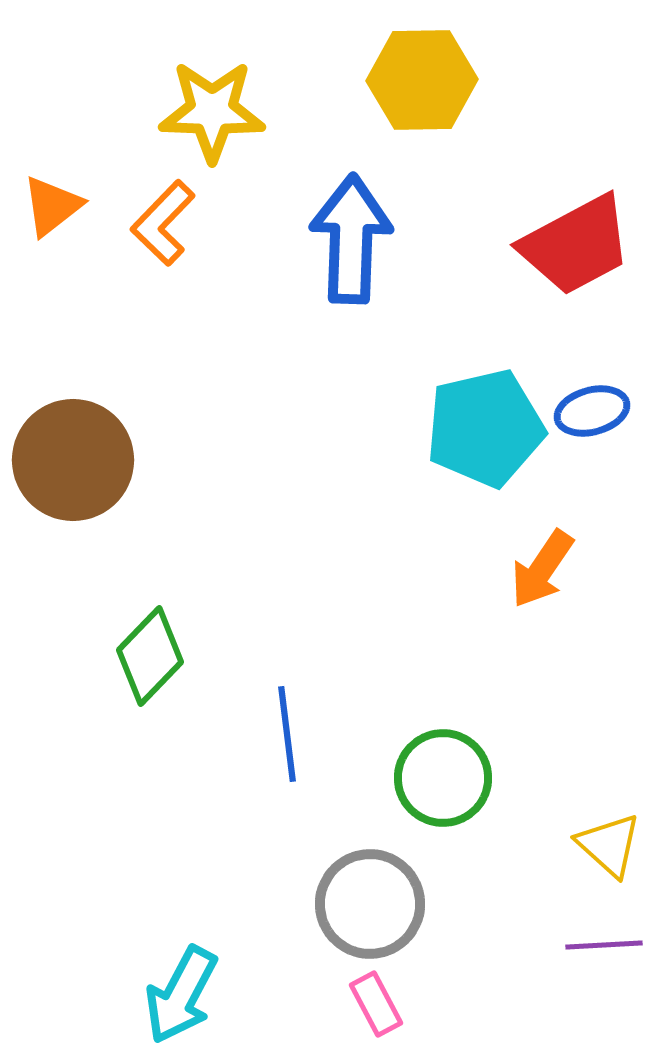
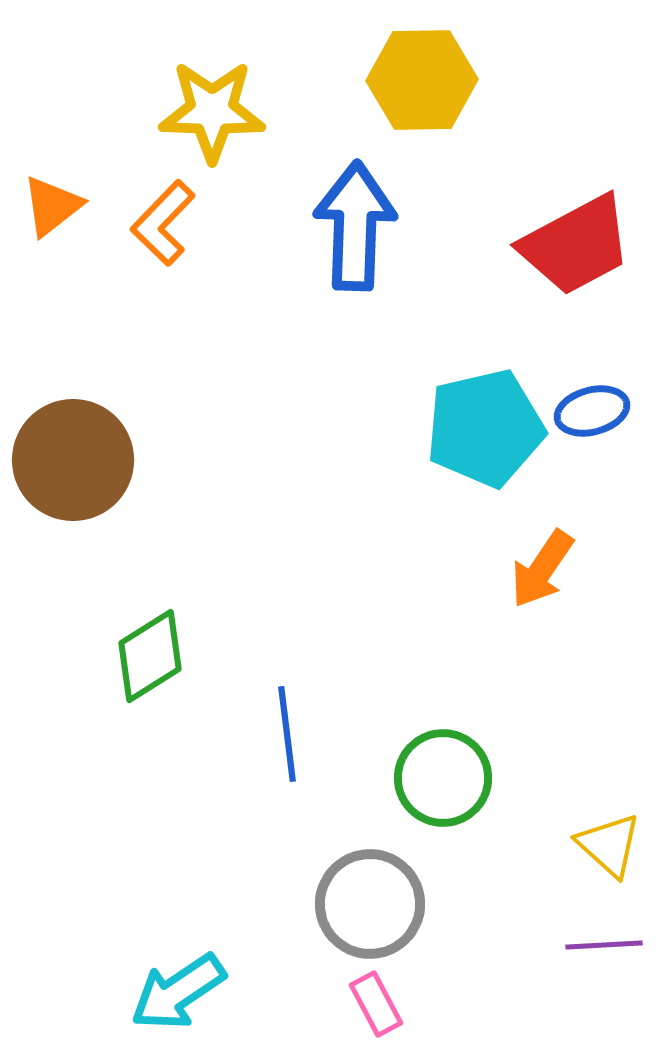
blue arrow: moved 4 px right, 13 px up
green diamond: rotated 14 degrees clockwise
cyan arrow: moved 3 px left, 3 px up; rotated 28 degrees clockwise
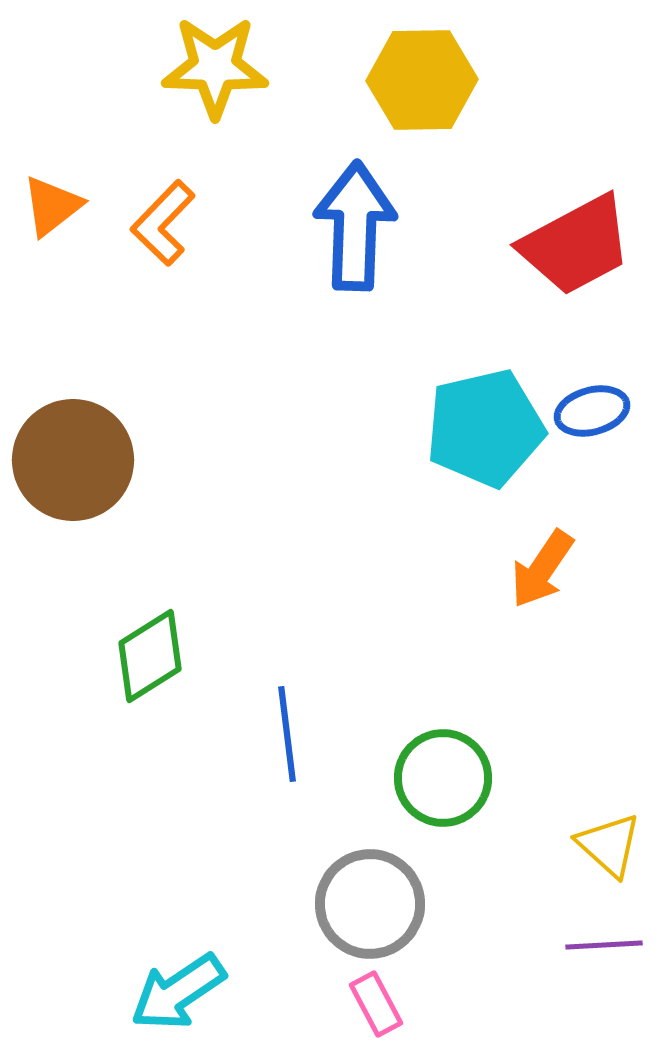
yellow star: moved 3 px right, 44 px up
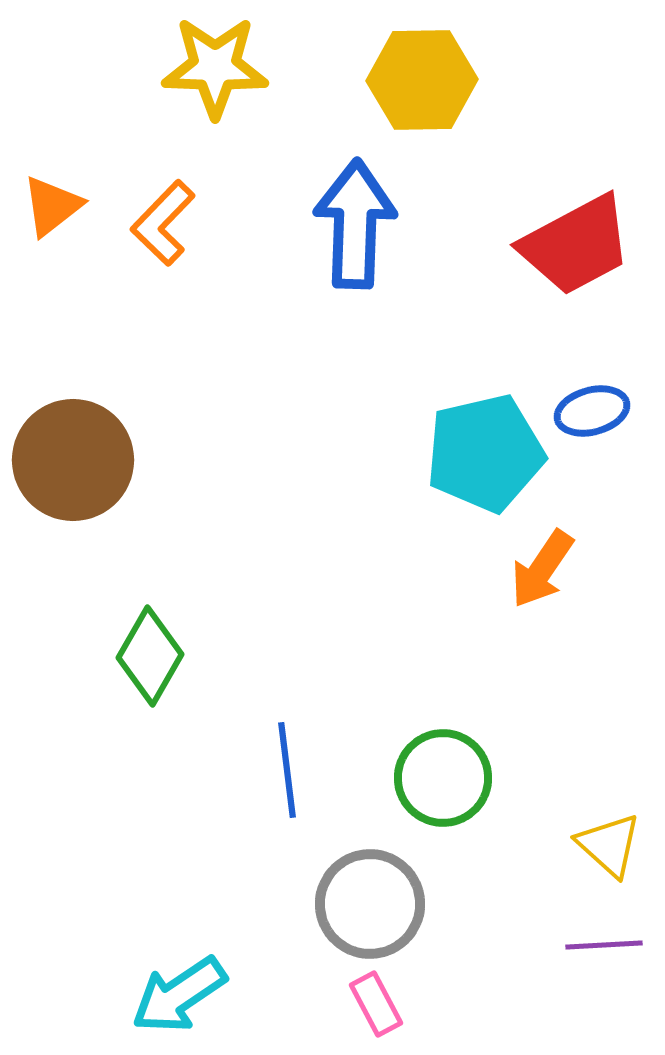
blue arrow: moved 2 px up
cyan pentagon: moved 25 px down
green diamond: rotated 28 degrees counterclockwise
blue line: moved 36 px down
cyan arrow: moved 1 px right, 3 px down
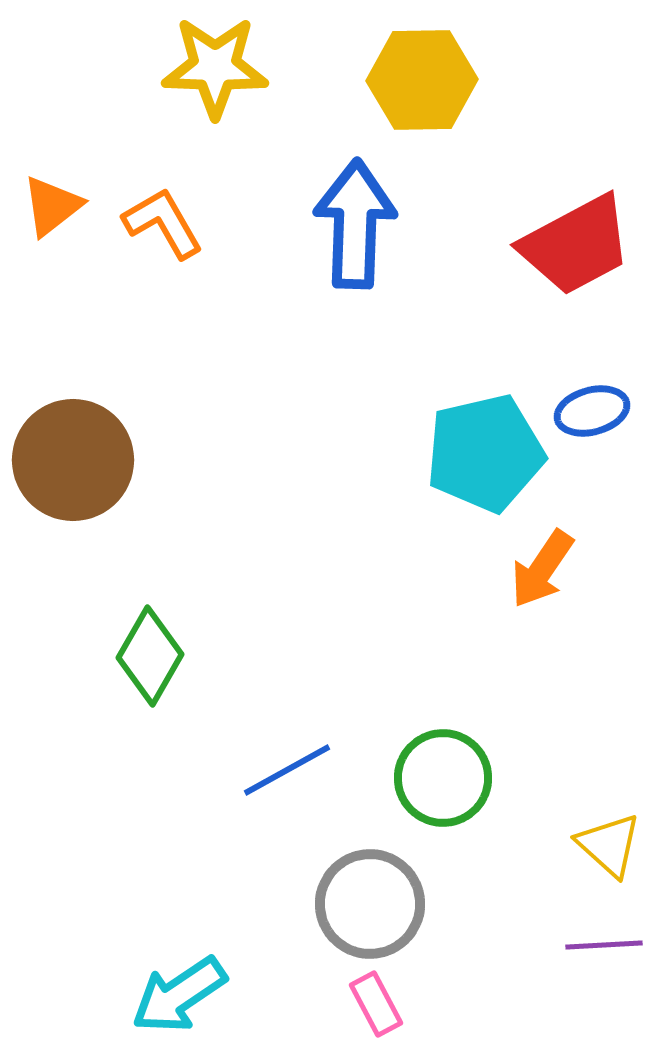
orange L-shape: rotated 106 degrees clockwise
blue line: rotated 68 degrees clockwise
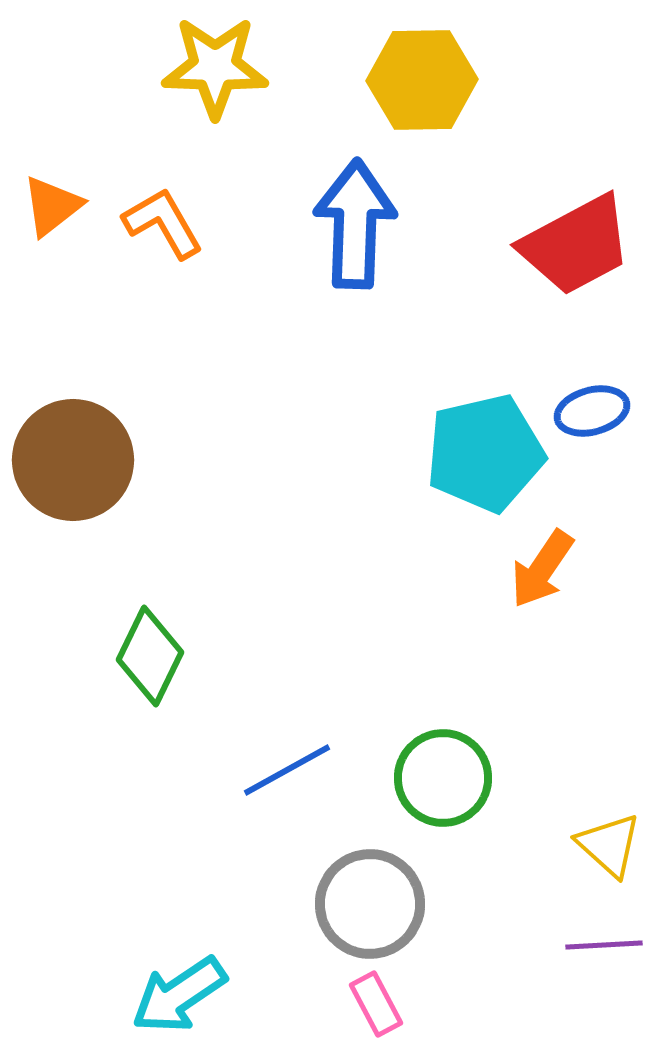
green diamond: rotated 4 degrees counterclockwise
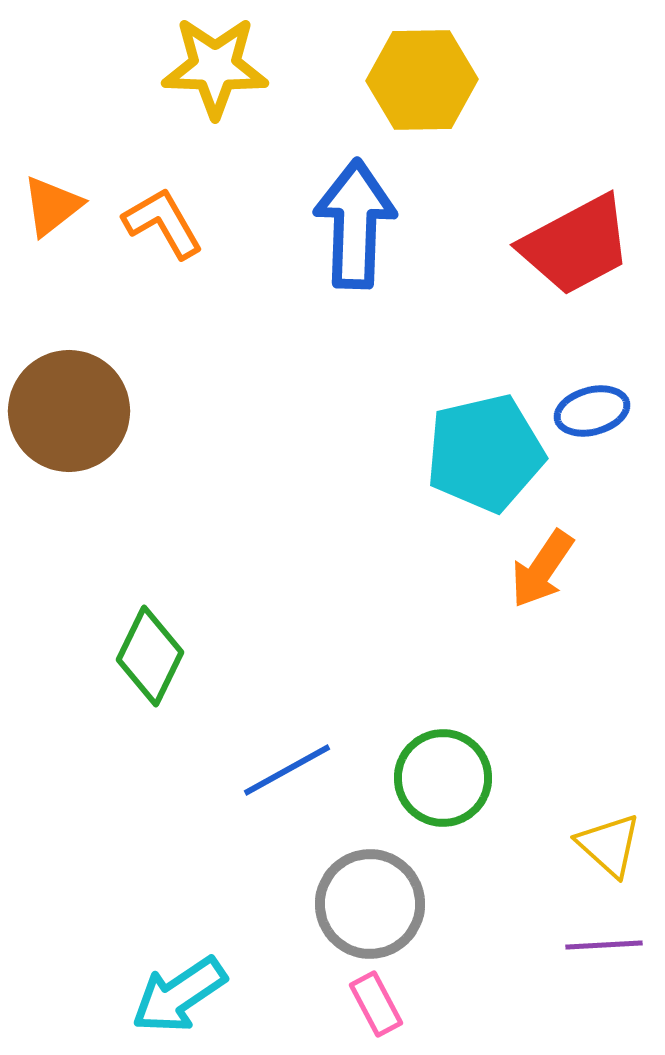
brown circle: moved 4 px left, 49 px up
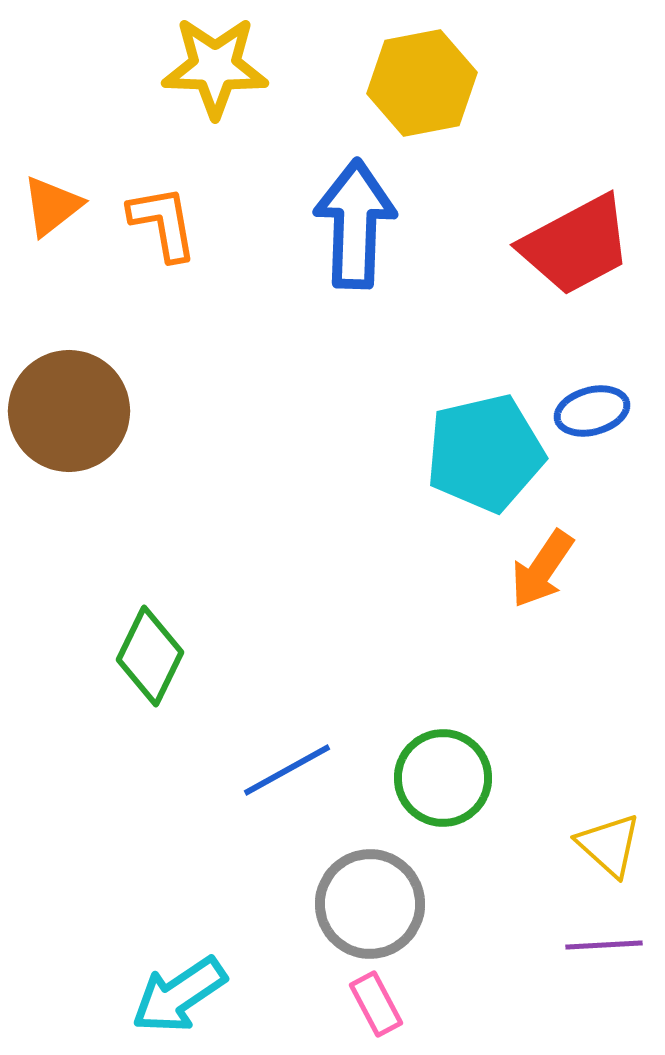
yellow hexagon: moved 3 px down; rotated 10 degrees counterclockwise
orange L-shape: rotated 20 degrees clockwise
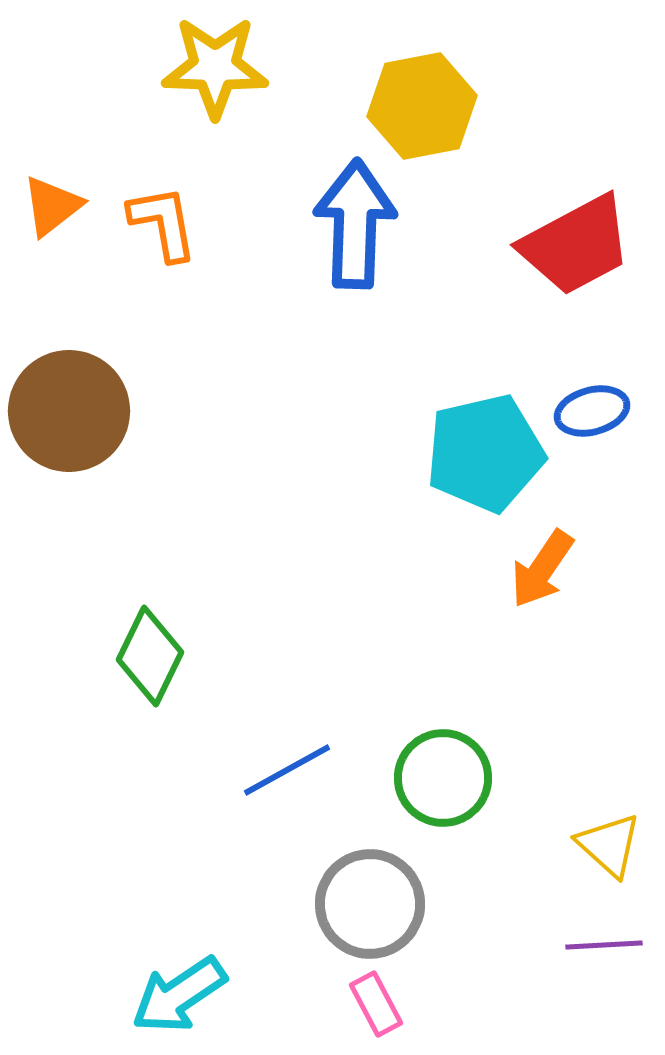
yellow hexagon: moved 23 px down
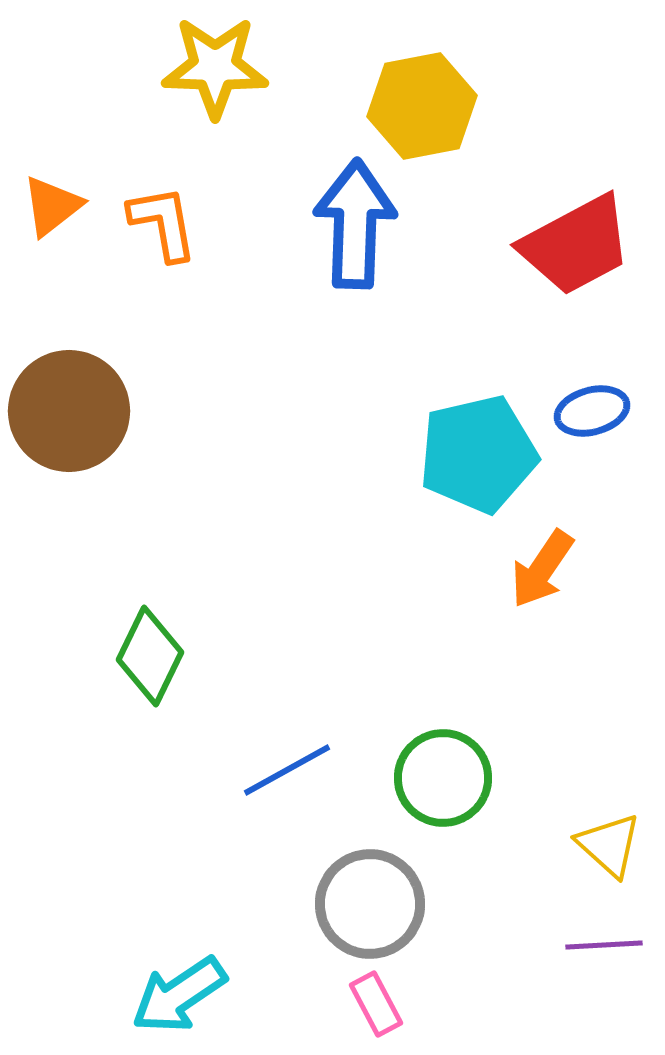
cyan pentagon: moved 7 px left, 1 px down
